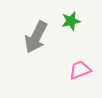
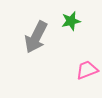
pink trapezoid: moved 7 px right
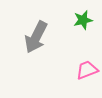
green star: moved 12 px right, 1 px up
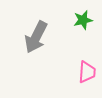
pink trapezoid: moved 2 px down; rotated 115 degrees clockwise
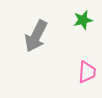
gray arrow: moved 1 px up
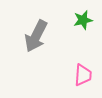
pink trapezoid: moved 4 px left, 3 px down
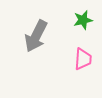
pink trapezoid: moved 16 px up
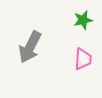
gray arrow: moved 6 px left, 11 px down
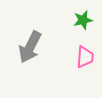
pink trapezoid: moved 2 px right, 2 px up
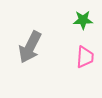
green star: rotated 12 degrees clockwise
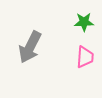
green star: moved 1 px right, 2 px down
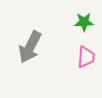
pink trapezoid: moved 1 px right
